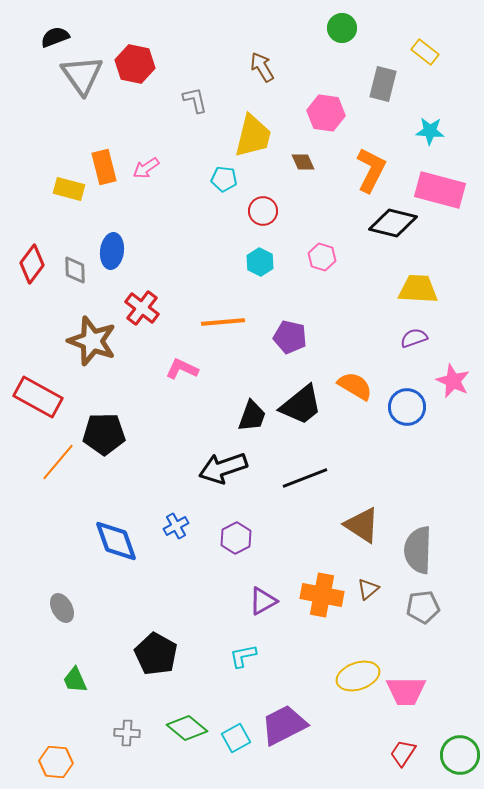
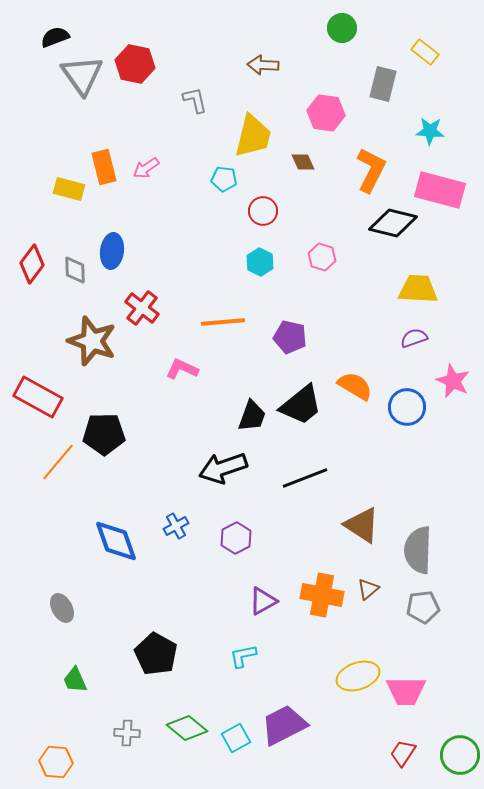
brown arrow at (262, 67): moved 1 px right, 2 px up; rotated 56 degrees counterclockwise
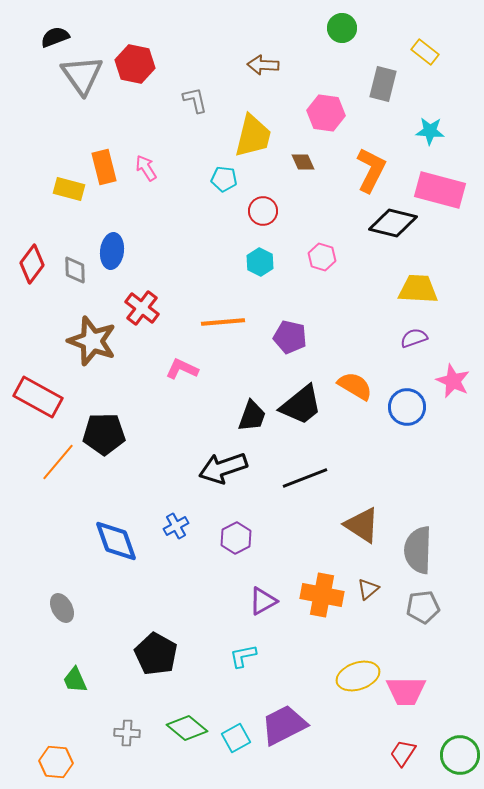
pink arrow at (146, 168): rotated 92 degrees clockwise
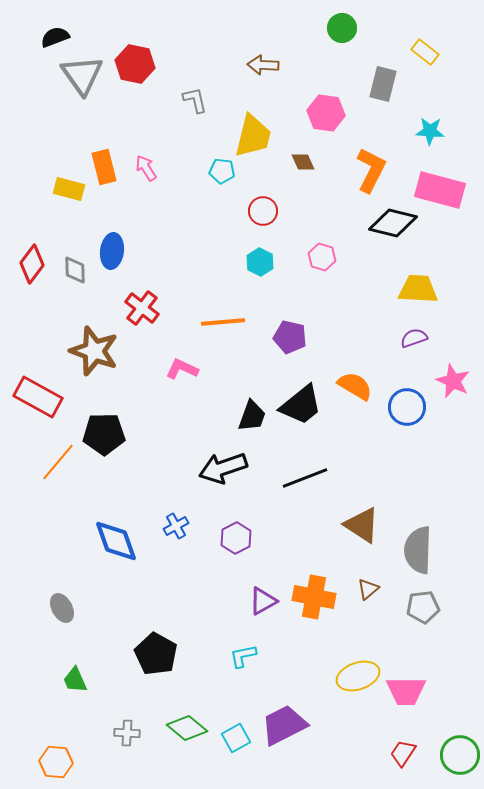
cyan pentagon at (224, 179): moved 2 px left, 8 px up
brown star at (92, 341): moved 2 px right, 10 px down
orange cross at (322, 595): moved 8 px left, 2 px down
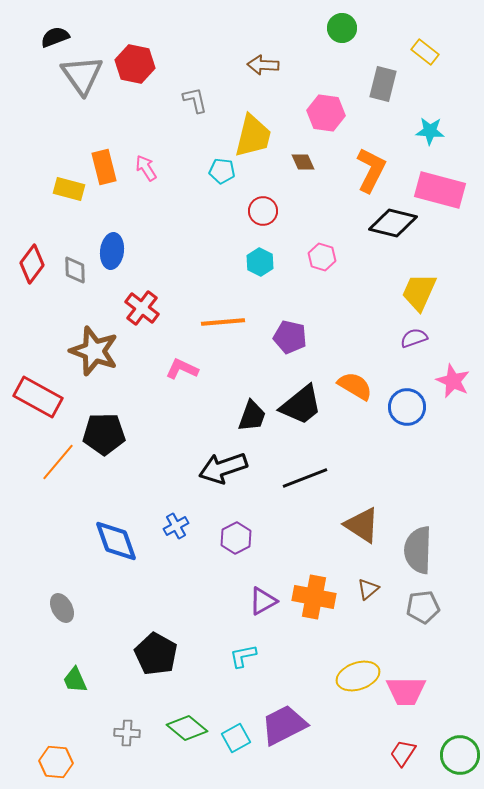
yellow trapezoid at (418, 289): moved 1 px right, 3 px down; rotated 69 degrees counterclockwise
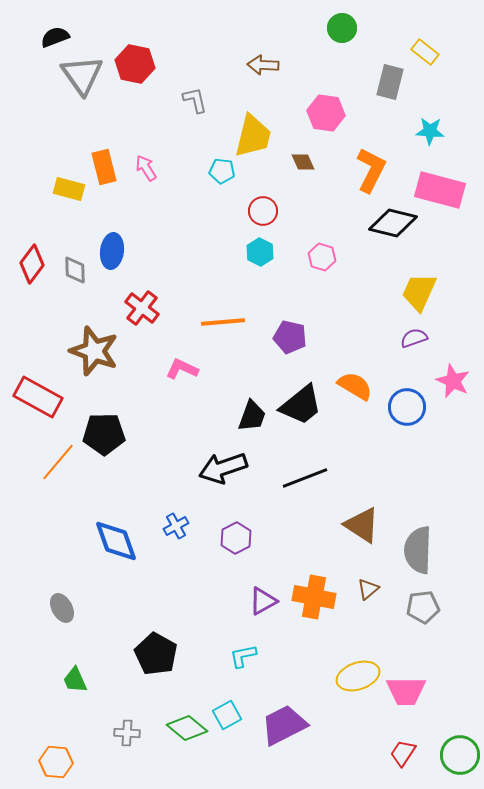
gray rectangle at (383, 84): moved 7 px right, 2 px up
cyan hexagon at (260, 262): moved 10 px up
cyan square at (236, 738): moved 9 px left, 23 px up
